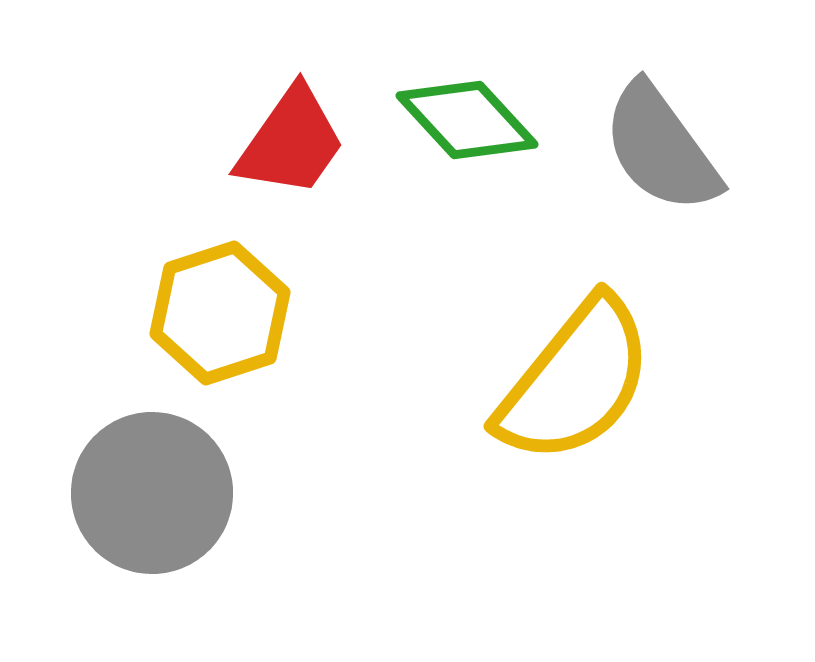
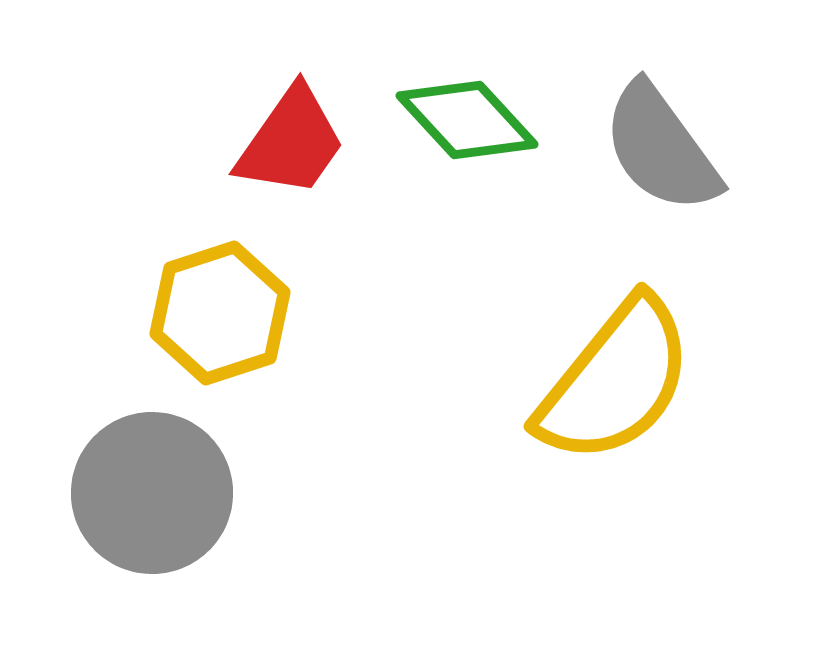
yellow semicircle: moved 40 px right
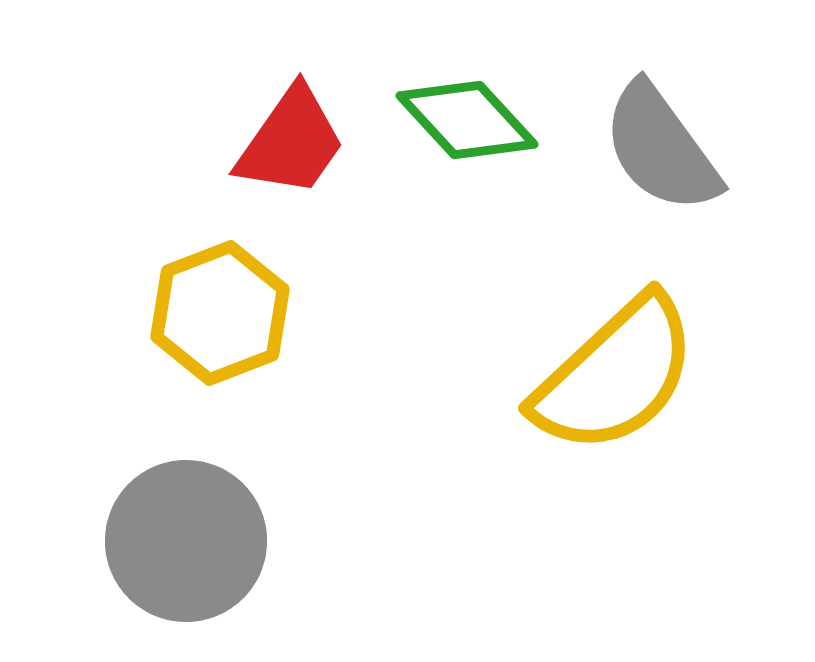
yellow hexagon: rotated 3 degrees counterclockwise
yellow semicircle: moved 6 px up; rotated 8 degrees clockwise
gray circle: moved 34 px right, 48 px down
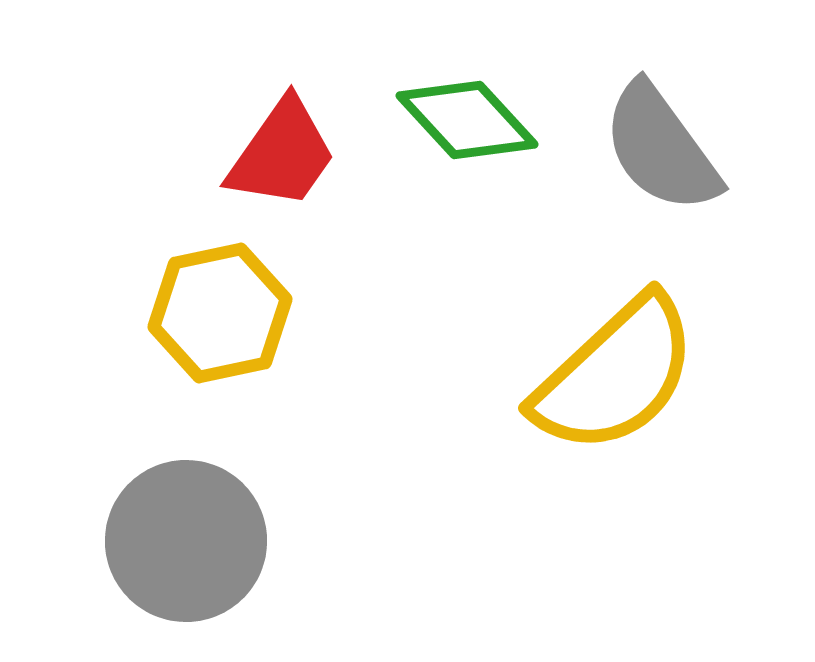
red trapezoid: moved 9 px left, 12 px down
yellow hexagon: rotated 9 degrees clockwise
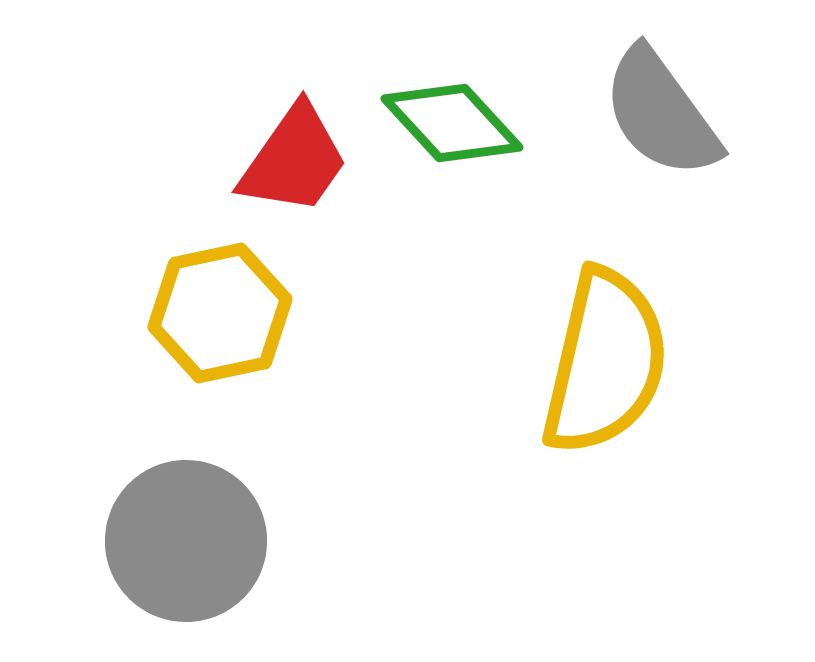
green diamond: moved 15 px left, 3 px down
gray semicircle: moved 35 px up
red trapezoid: moved 12 px right, 6 px down
yellow semicircle: moved 10 px left, 13 px up; rotated 34 degrees counterclockwise
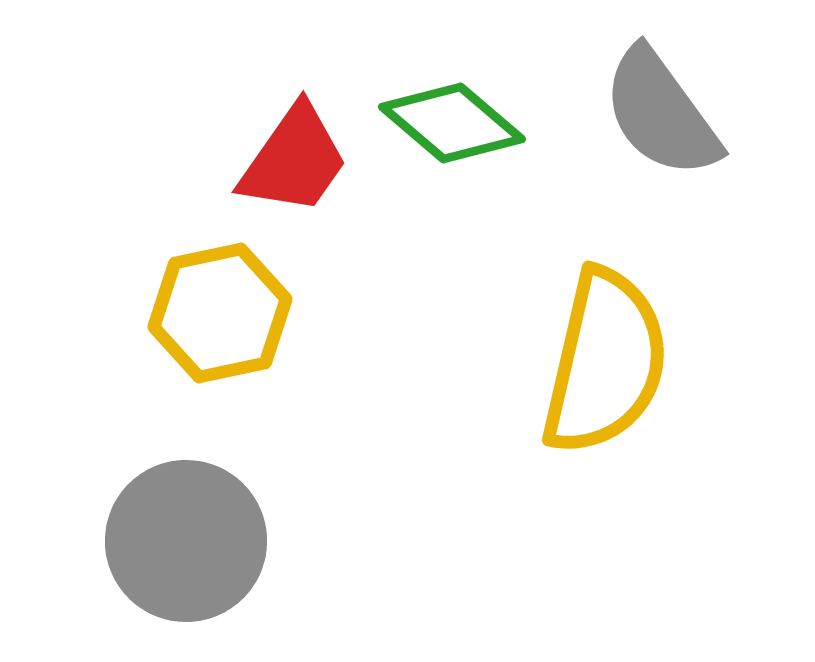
green diamond: rotated 7 degrees counterclockwise
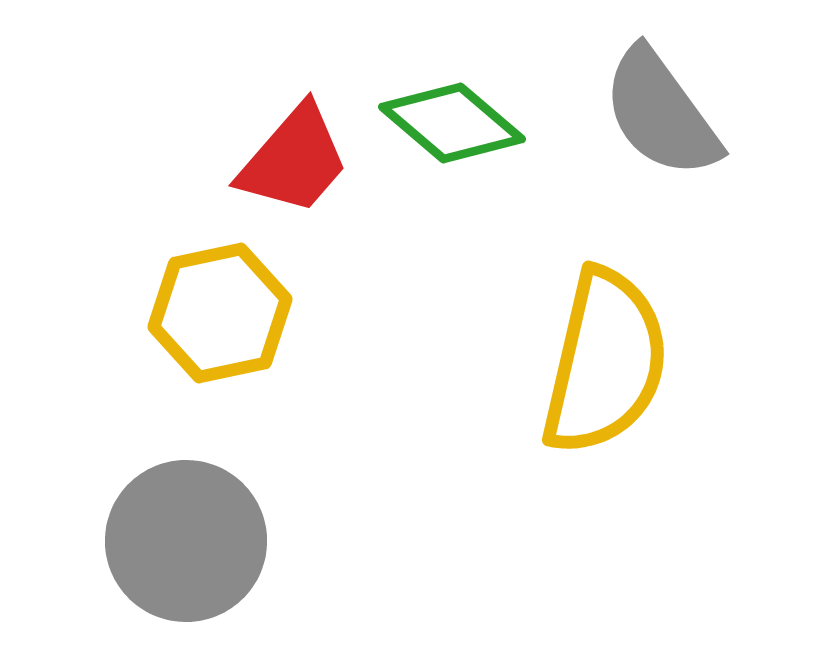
red trapezoid: rotated 6 degrees clockwise
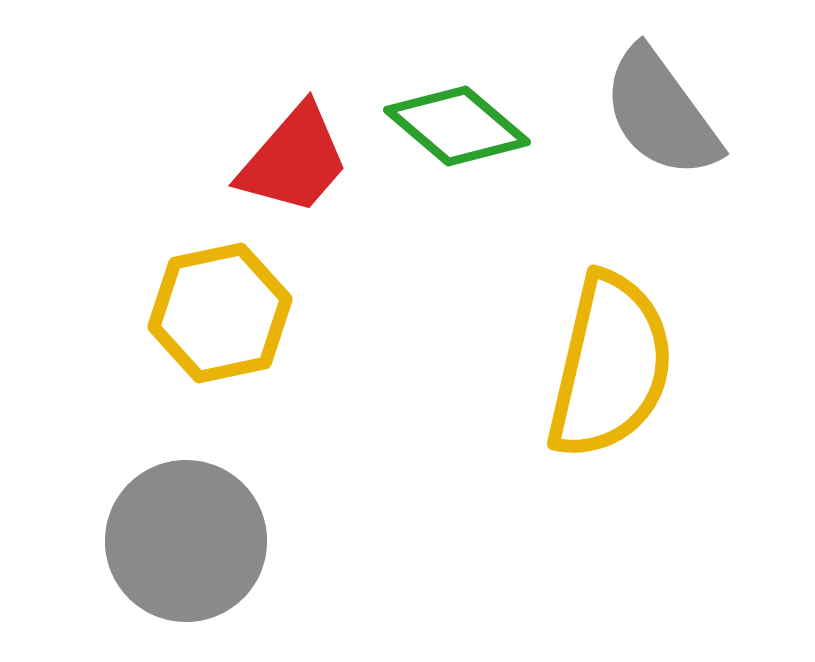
green diamond: moved 5 px right, 3 px down
yellow semicircle: moved 5 px right, 4 px down
